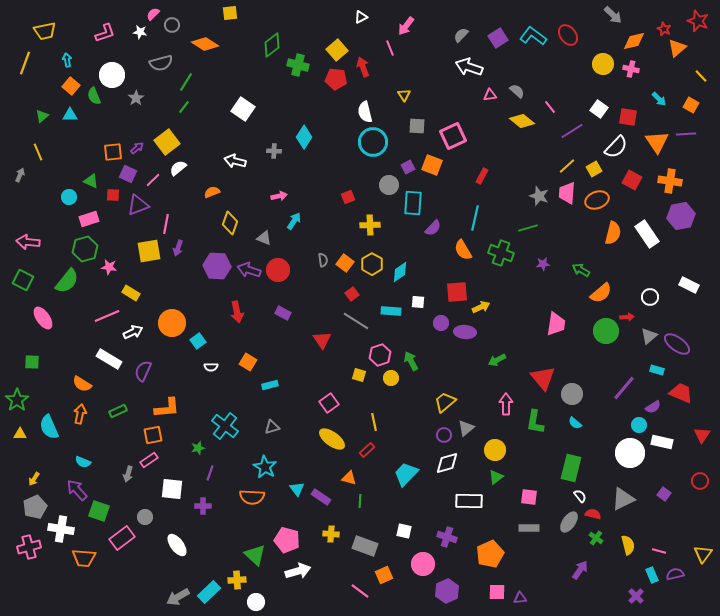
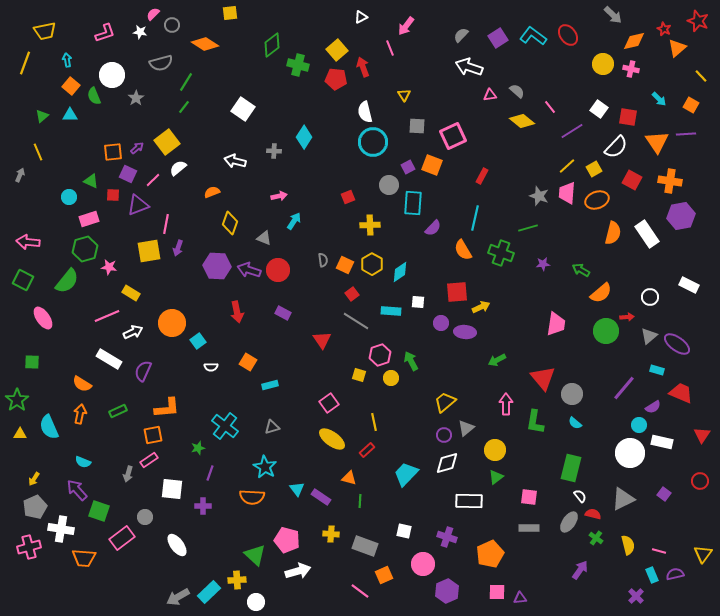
orange square at (345, 263): moved 2 px down; rotated 12 degrees counterclockwise
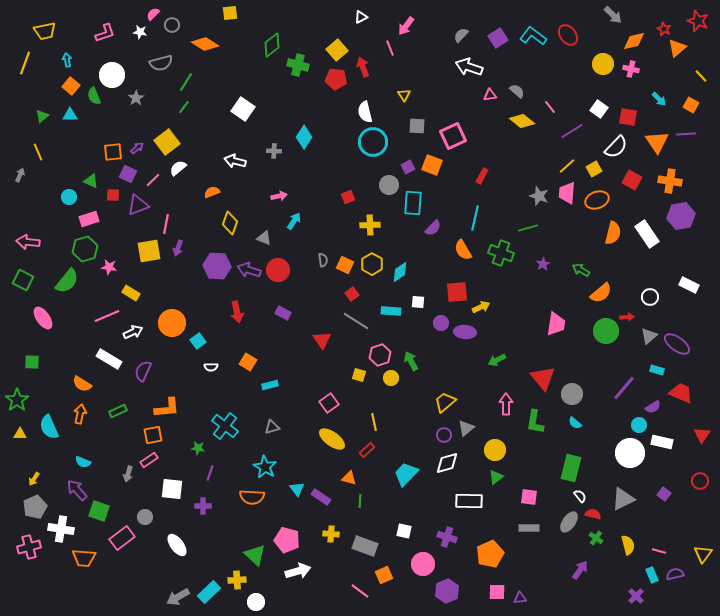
purple star at (543, 264): rotated 24 degrees counterclockwise
green star at (198, 448): rotated 24 degrees clockwise
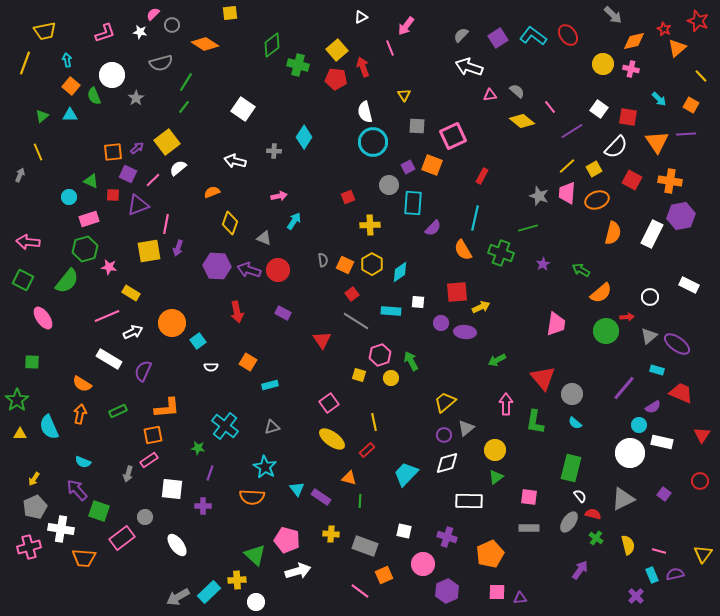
white rectangle at (647, 234): moved 5 px right; rotated 60 degrees clockwise
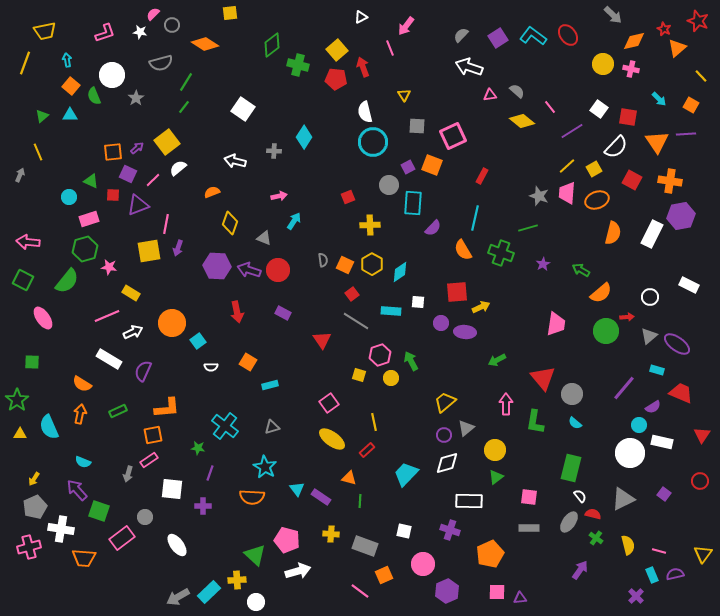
purple cross at (447, 537): moved 3 px right, 7 px up
